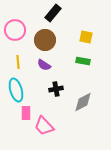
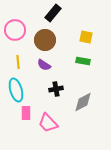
pink trapezoid: moved 4 px right, 3 px up
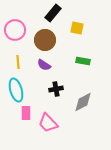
yellow square: moved 9 px left, 9 px up
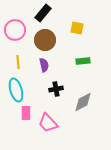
black rectangle: moved 10 px left
green rectangle: rotated 16 degrees counterclockwise
purple semicircle: rotated 136 degrees counterclockwise
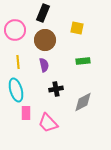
black rectangle: rotated 18 degrees counterclockwise
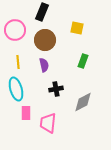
black rectangle: moved 1 px left, 1 px up
green rectangle: rotated 64 degrees counterclockwise
cyan ellipse: moved 1 px up
pink trapezoid: rotated 50 degrees clockwise
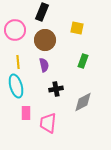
cyan ellipse: moved 3 px up
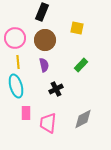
pink circle: moved 8 px down
green rectangle: moved 2 px left, 4 px down; rotated 24 degrees clockwise
black cross: rotated 16 degrees counterclockwise
gray diamond: moved 17 px down
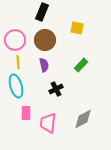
pink circle: moved 2 px down
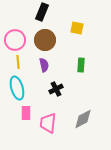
green rectangle: rotated 40 degrees counterclockwise
cyan ellipse: moved 1 px right, 2 px down
